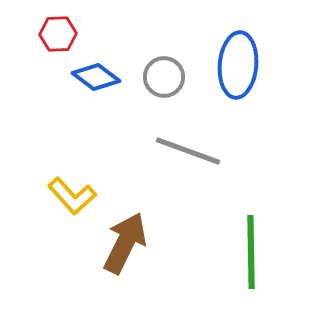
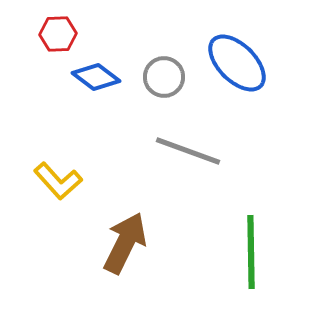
blue ellipse: moved 1 px left, 2 px up; rotated 50 degrees counterclockwise
yellow L-shape: moved 14 px left, 15 px up
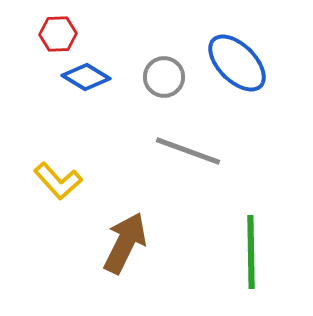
blue diamond: moved 10 px left; rotated 6 degrees counterclockwise
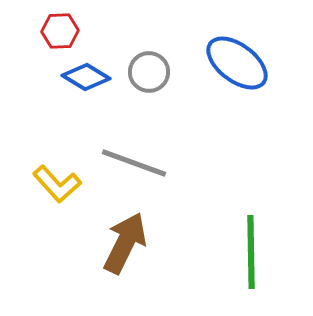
red hexagon: moved 2 px right, 3 px up
blue ellipse: rotated 8 degrees counterclockwise
gray circle: moved 15 px left, 5 px up
gray line: moved 54 px left, 12 px down
yellow L-shape: moved 1 px left, 3 px down
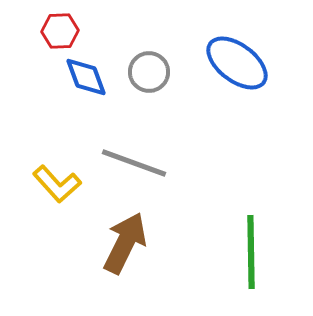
blue diamond: rotated 39 degrees clockwise
